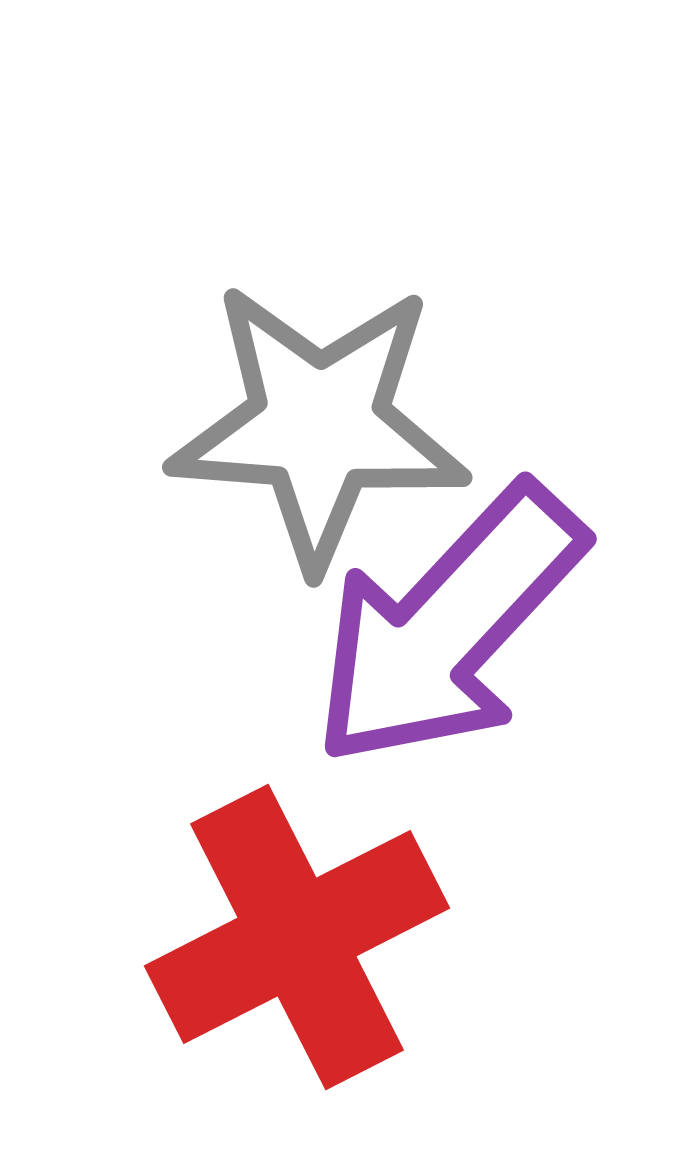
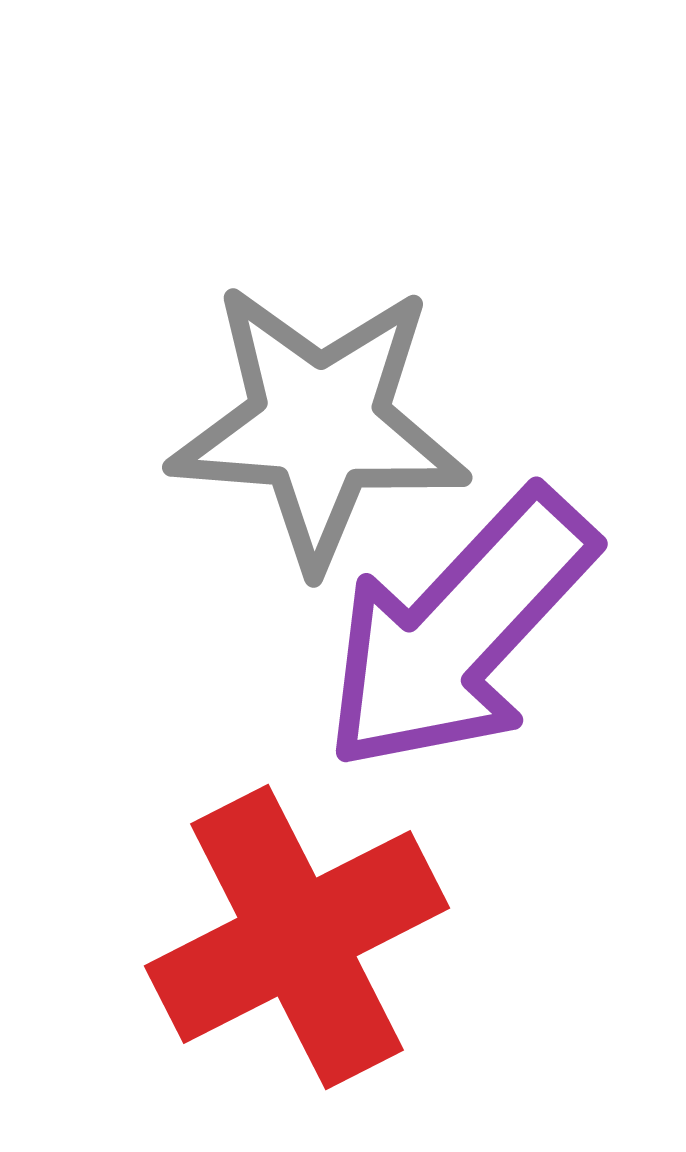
purple arrow: moved 11 px right, 5 px down
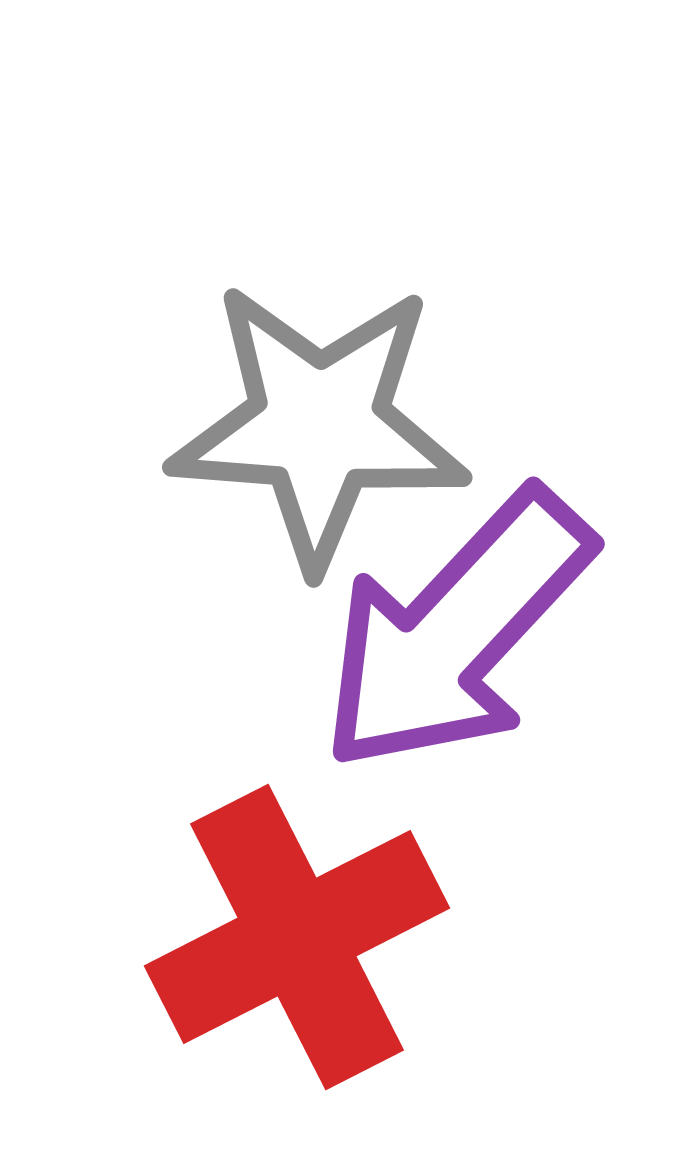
purple arrow: moved 3 px left
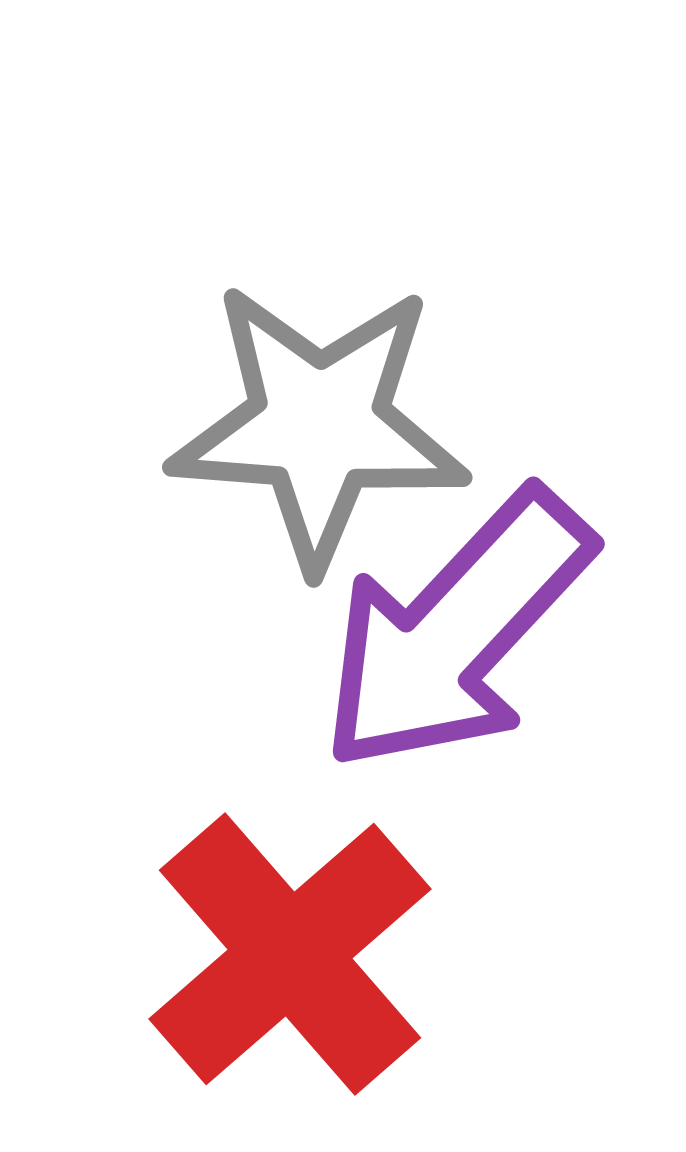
red cross: moved 7 px left, 17 px down; rotated 14 degrees counterclockwise
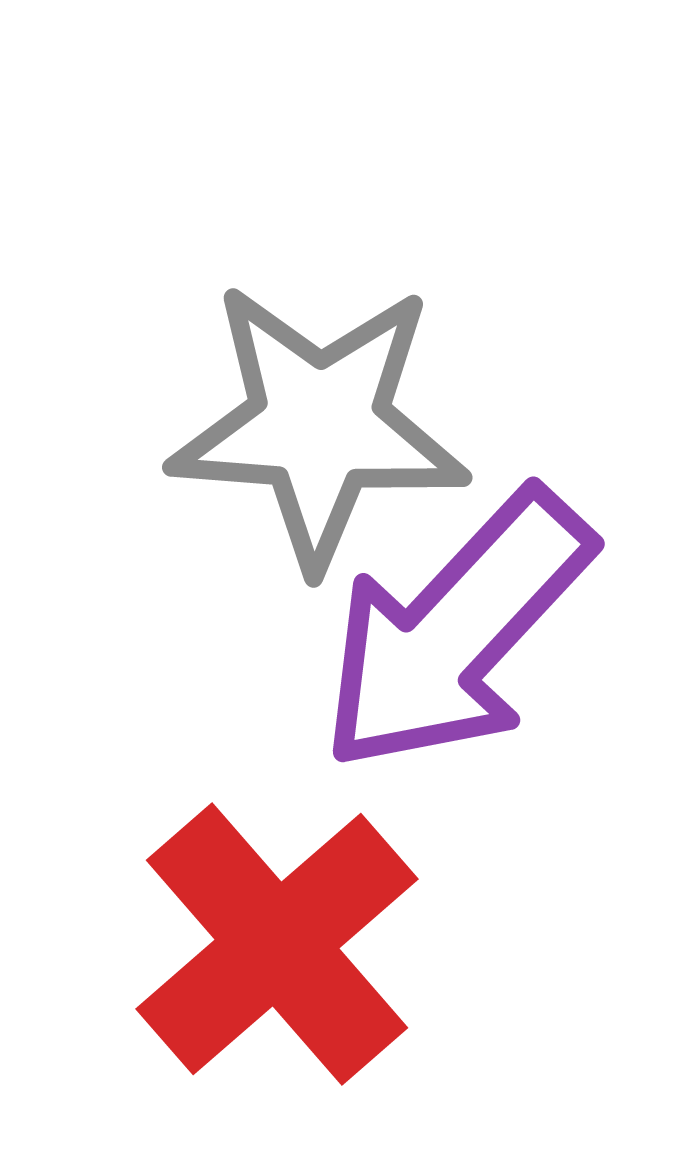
red cross: moved 13 px left, 10 px up
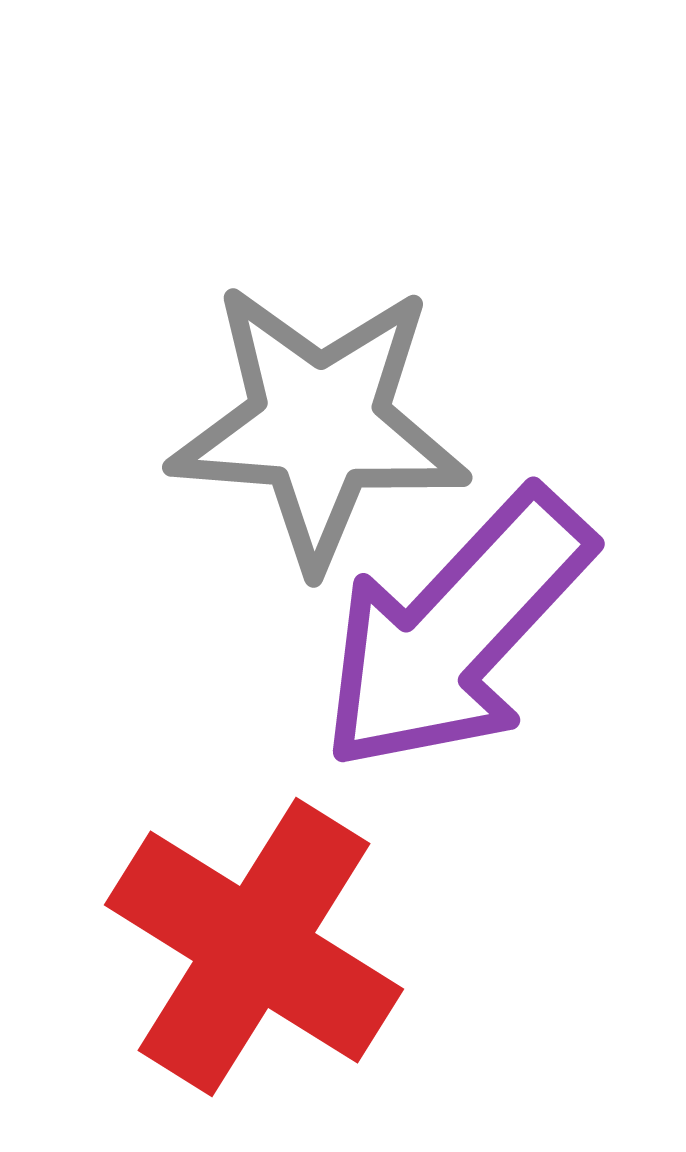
red cross: moved 23 px left, 3 px down; rotated 17 degrees counterclockwise
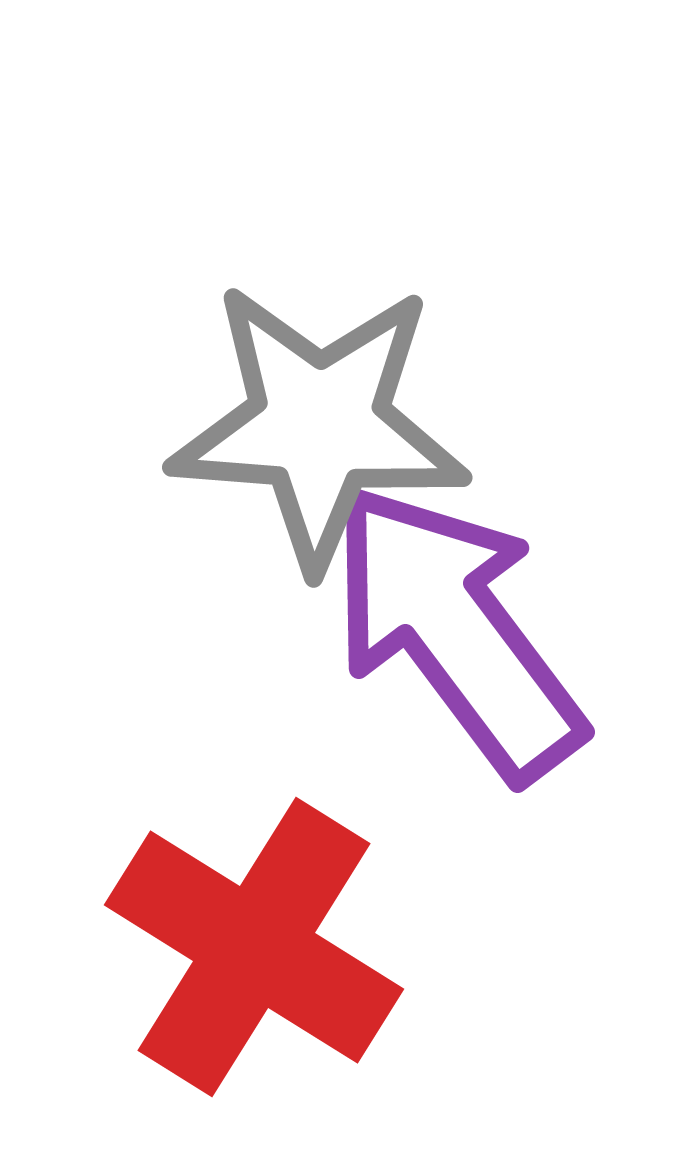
purple arrow: rotated 100 degrees clockwise
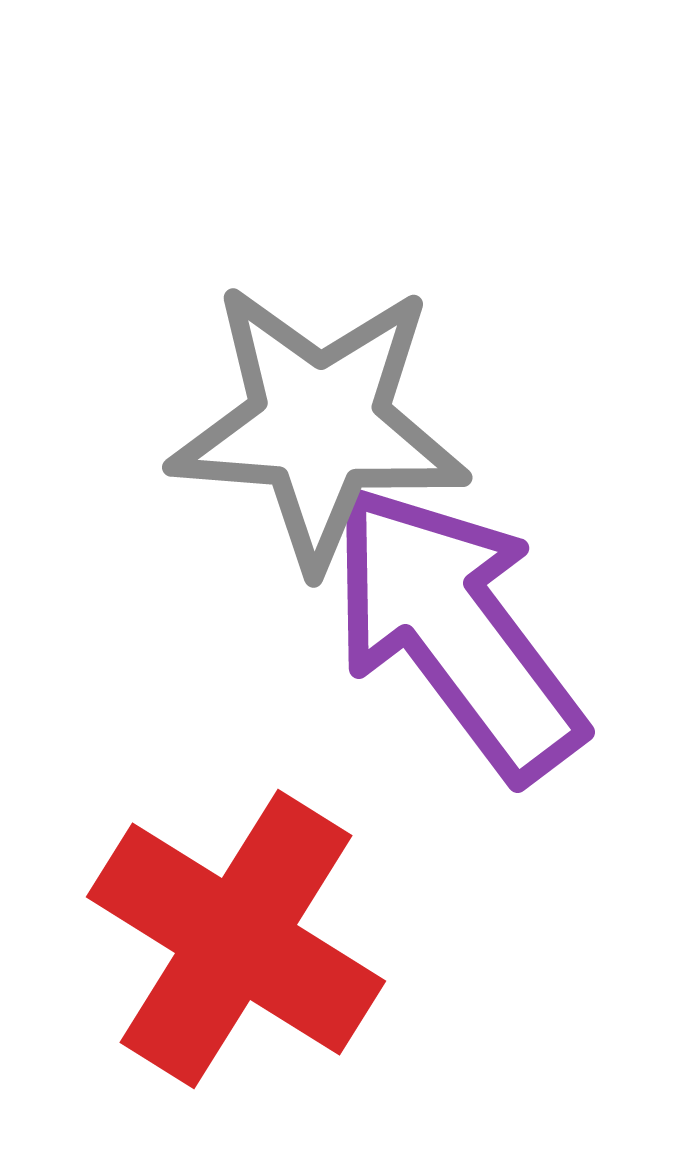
red cross: moved 18 px left, 8 px up
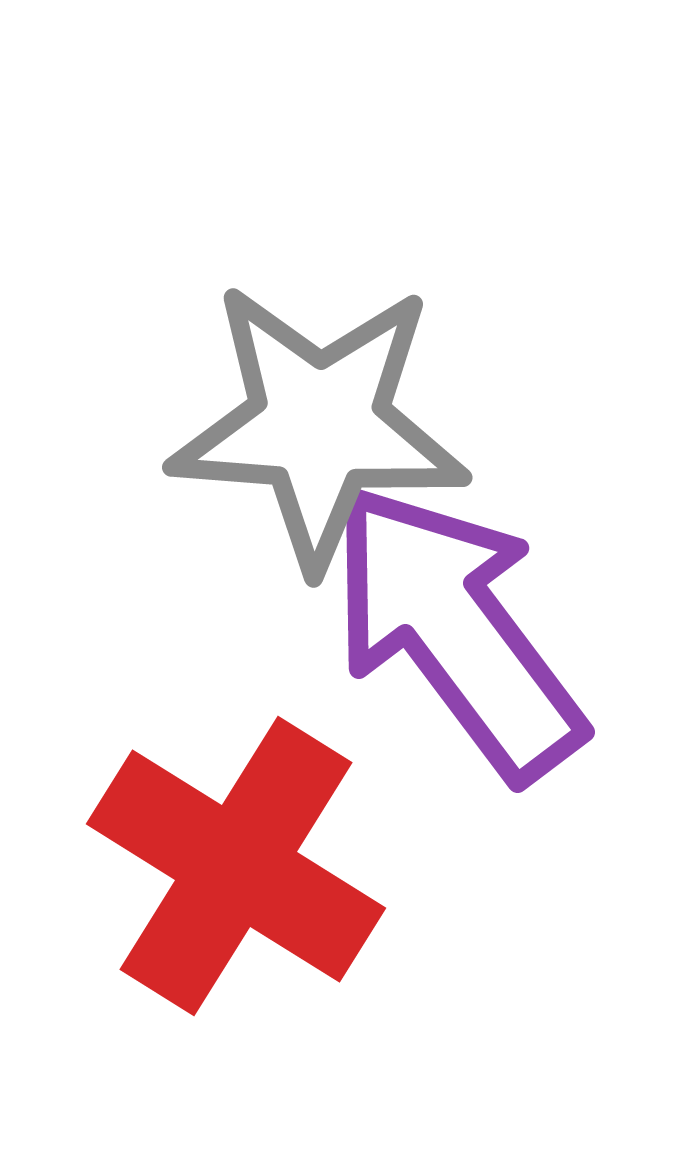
red cross: moved 73 px up
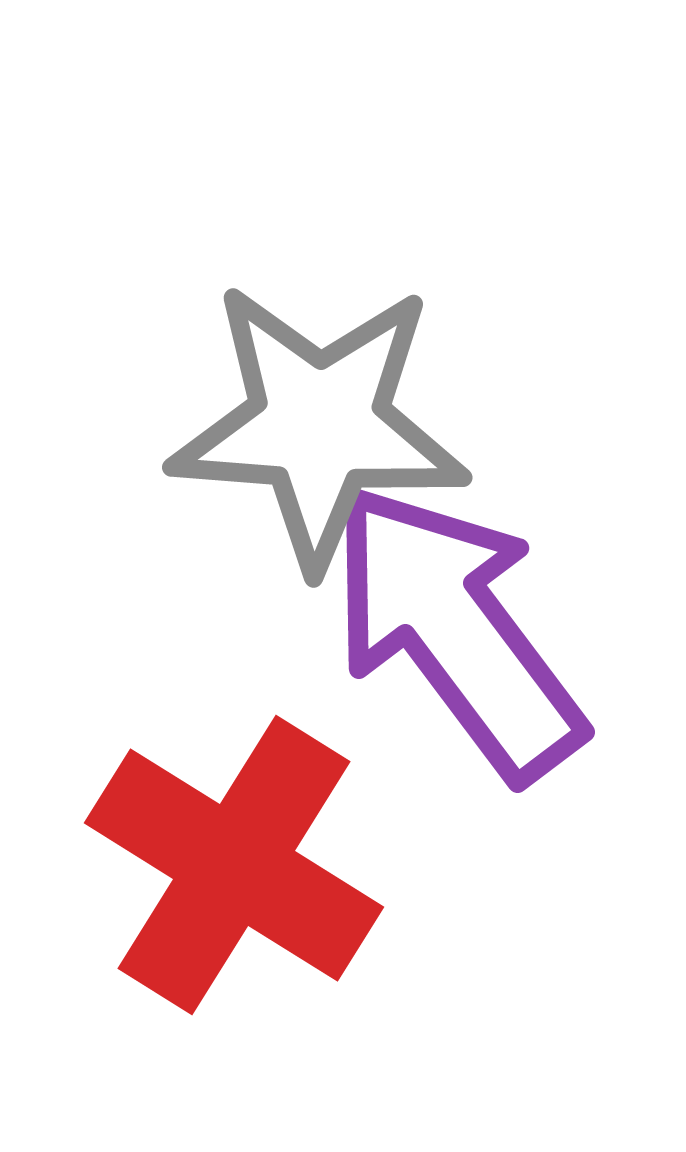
red cross: moved 2 px left, 1 px up
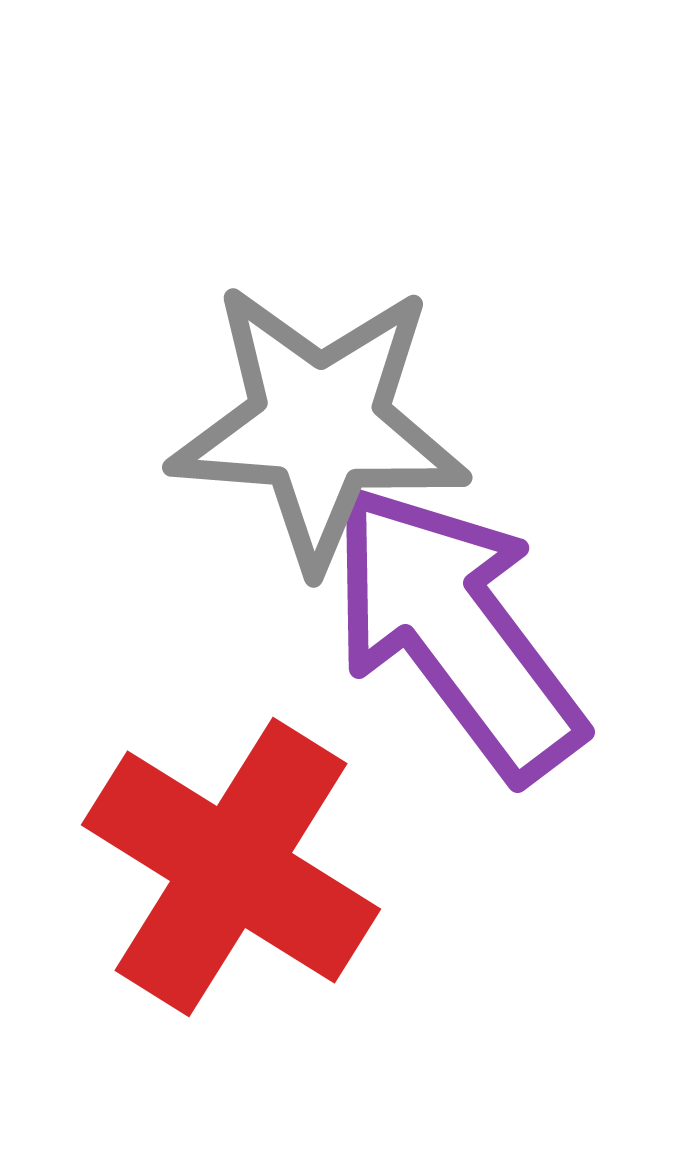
red cross: moved 3 px left, 2 px down
